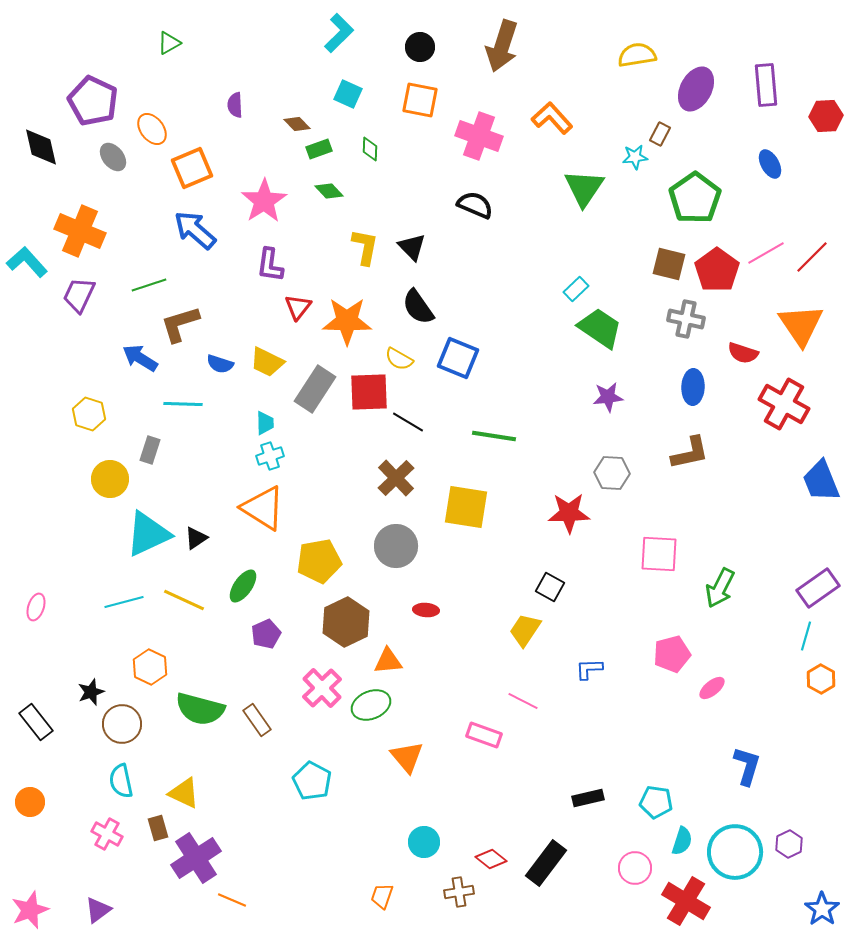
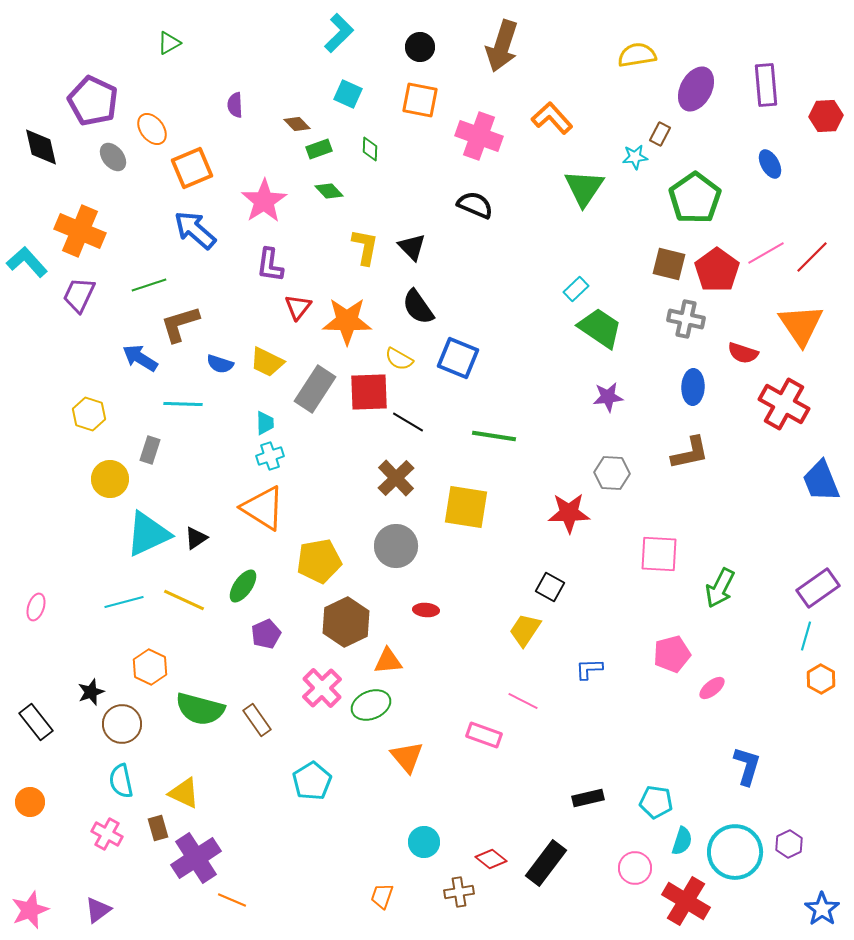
cyan pentagon at (312, 781): rotated 12 degrees clockwise
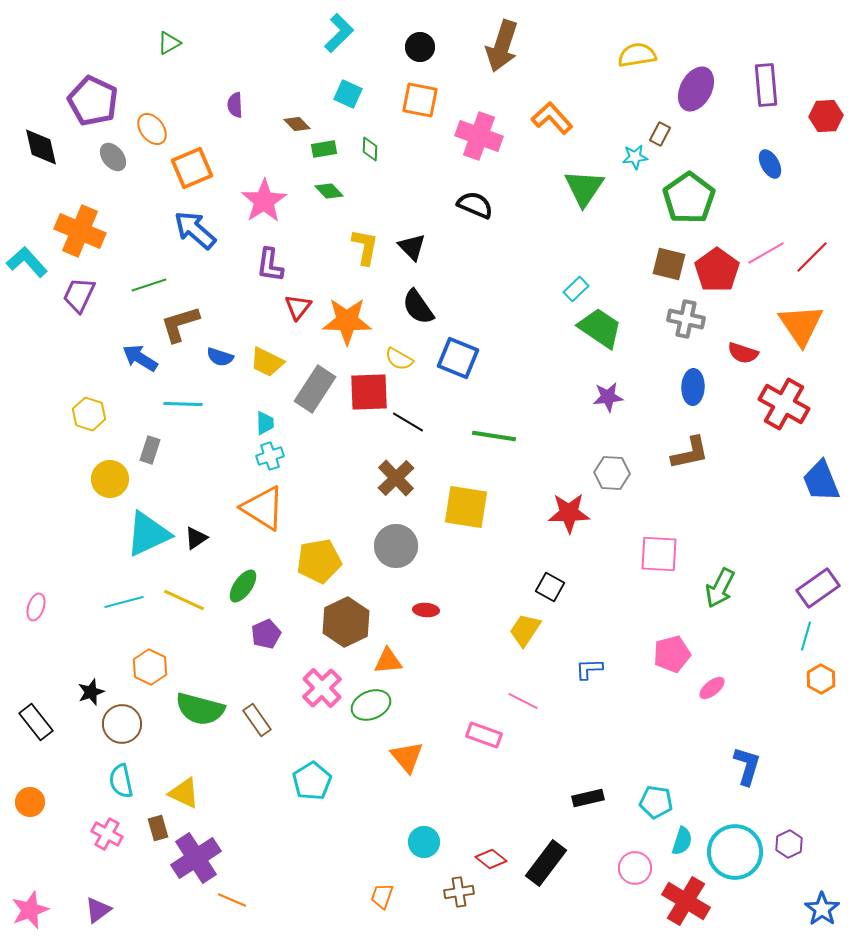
green rectangle at (319, 149): moved 5 px right; rotated 10 degrees clockwise
green pentagon at (695, 198): moved 6 px left
blue semicircle at (220, 364): moved 7 px up
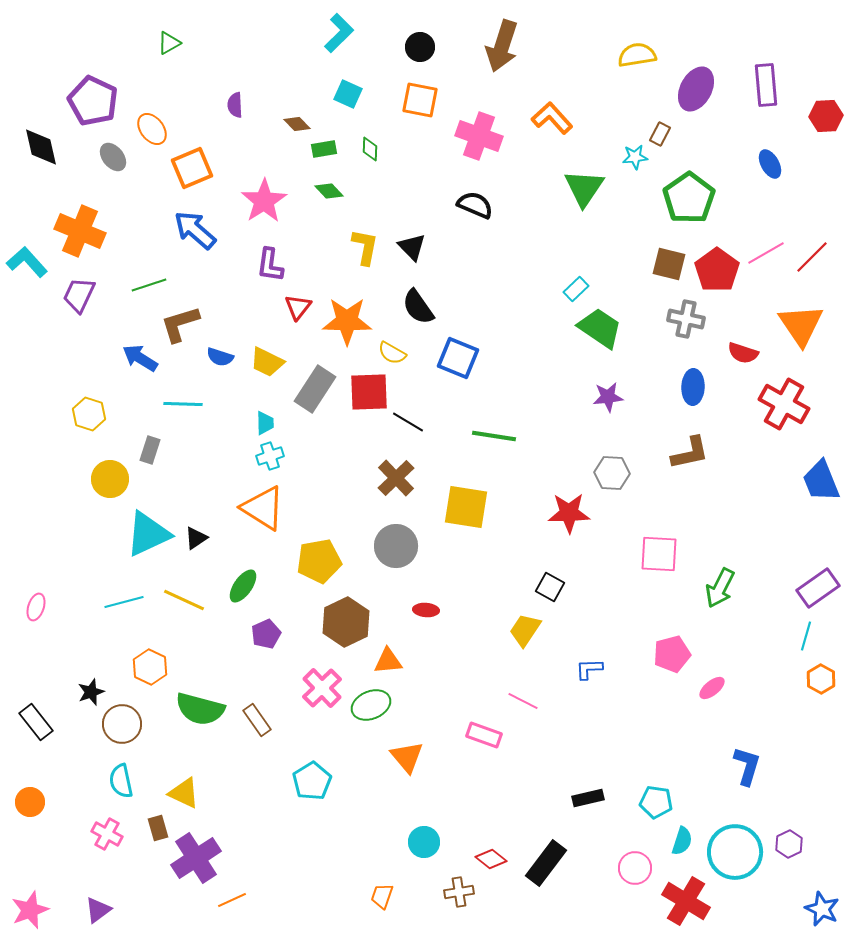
yellow semicircle at (399, 359): moved 7 px left, 6 px up
orange line at (232, 900): rotated 48 degrees counterclockwise
blue star at (822, 909): rotated 12 degrees counterclockwise
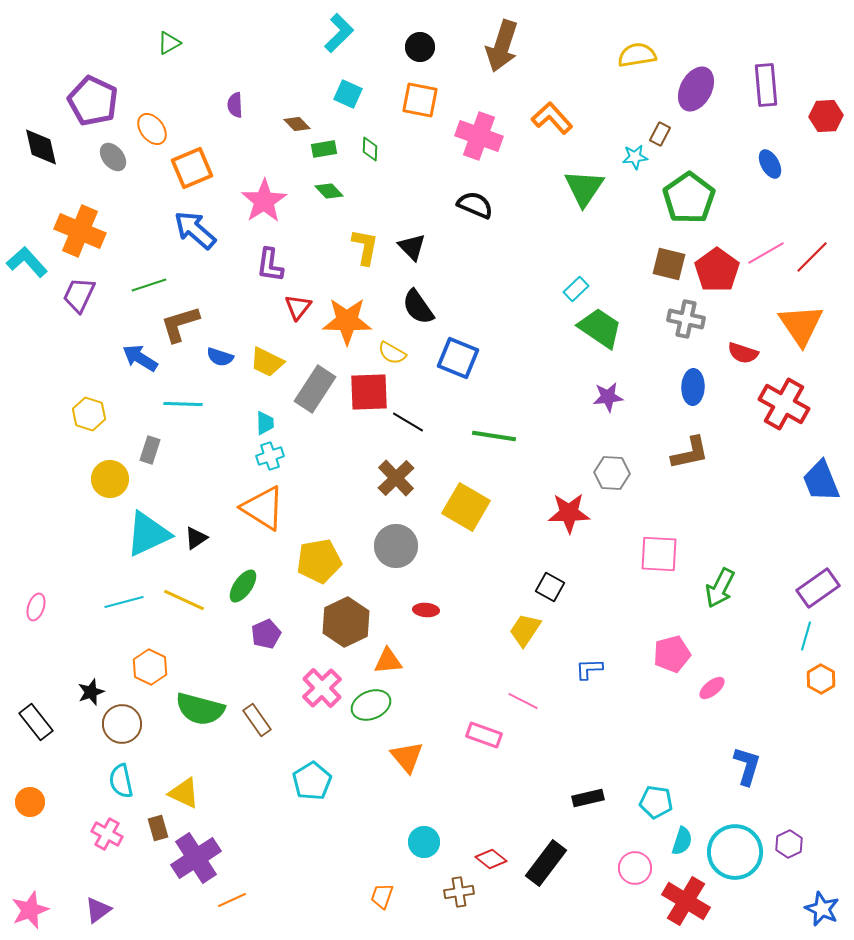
yellow square at (466, 507): rotated 21 degrees clockwise
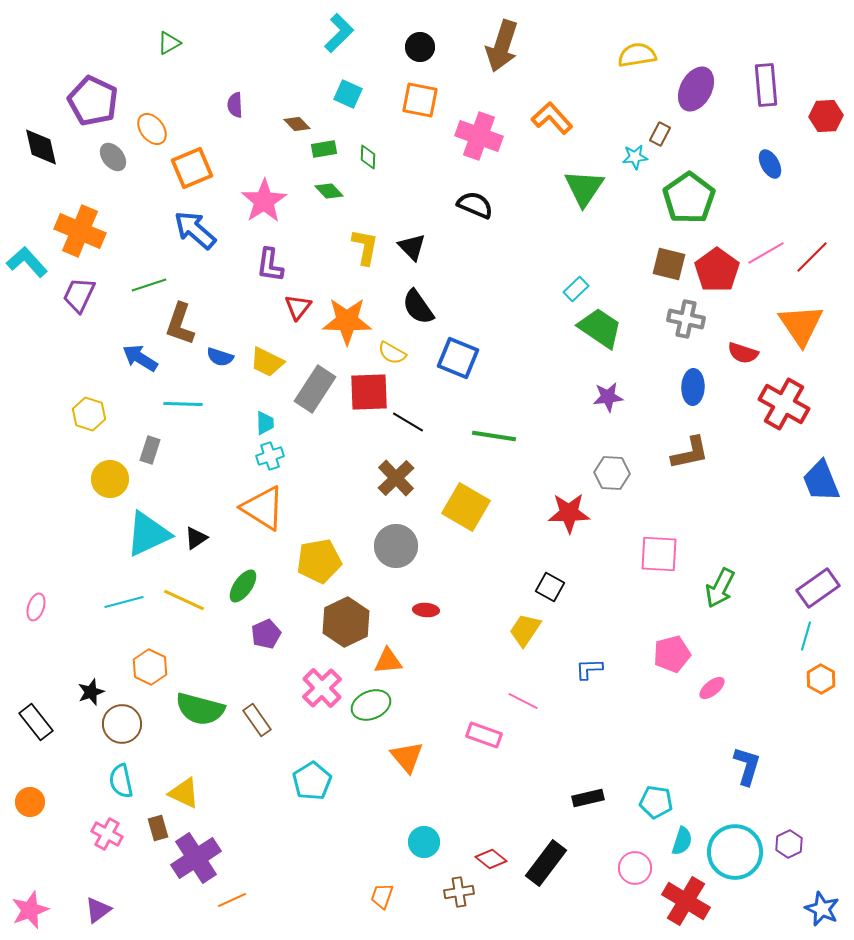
green diamond at (370, 149): moved 2 px left, 8 px down
brown L-shape at (180, 324): rotated 54 degrees counterclockwise
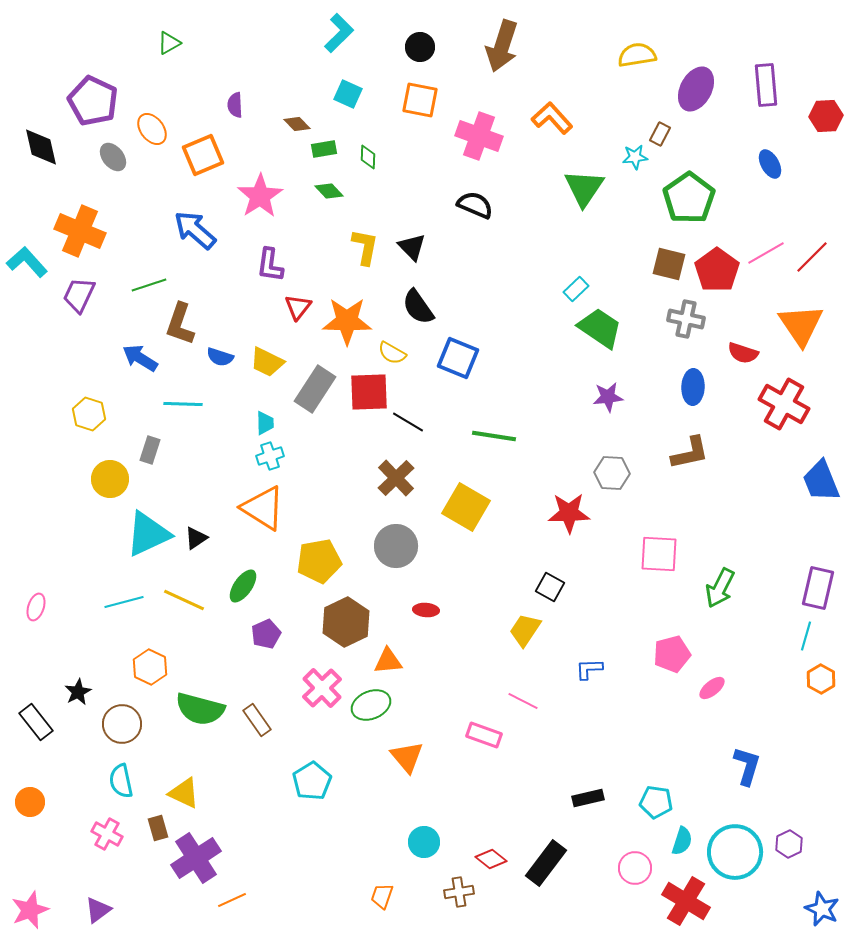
orange square at (192, 168): moved 11 px right, 13 px up
pink star at (264, 201): moved 4 px left, 5 px up
purple rectangle at (818, 588): rotated 42 degrees counterclockwise
black star at (91, 692): moved 13 px left; rotated 8 degrees counterclockwise
